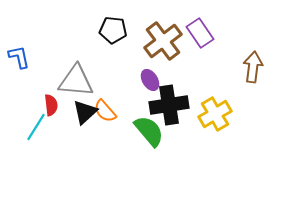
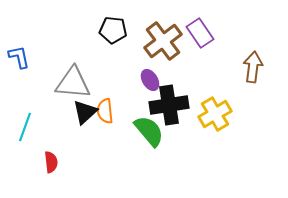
gray triangle: moved 3 px left, 2 px down
red semicircle: moved 57 px down
orange semicircle: rotated 35 degrees clockwise
cyan line: moved 11 px left; rotated 12 degrees counterclockwise
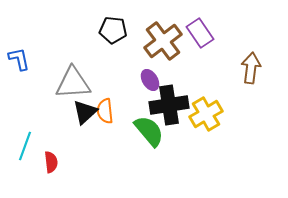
blue L-shape: moved 2 px down
brown arrow: moved 2 px left, 1 px down
gray triangle: rotated 9 degrees counterclockwise
yellow cross: moved 9 px left
cyan line: moved 19 px down
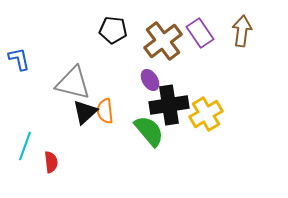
brown arrow: moved 9 px left, 37 px up
gray triangle: rotated 18 degrees clockwise
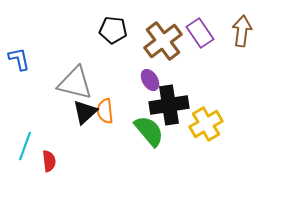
gray triangle: moved 2 px right
yellow cross: moved 10 px down
red semicircle: moved 2 px left, 1 px up
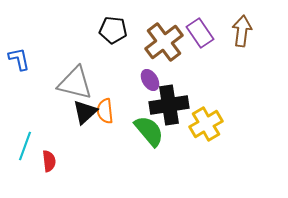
brown cross: moved 1 px right, 1 px down
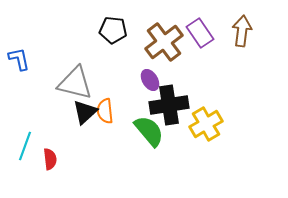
red semicircle: moved 1 px right, 2 px up
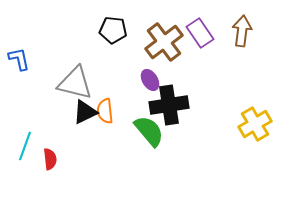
black triangle: rotated 16 degrees clockwise
yellow cross: moved 49 px right
